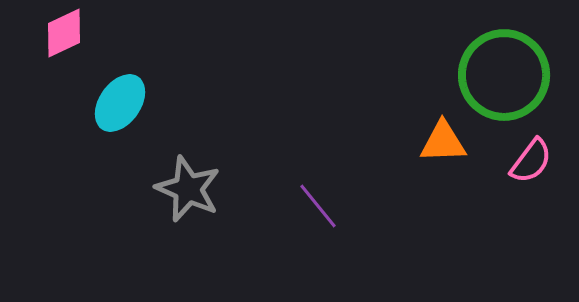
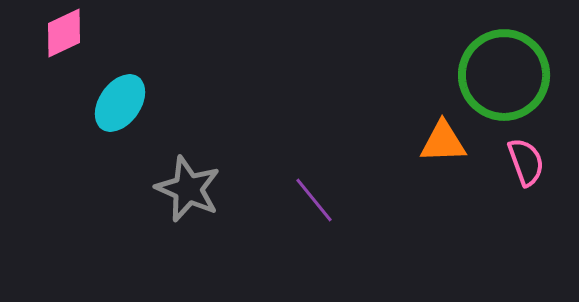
pink semicircle: moved 5 px left, 1 px down; rotated 57 degrees counterclockwise
purple line: moved 4 px left, 6 px up
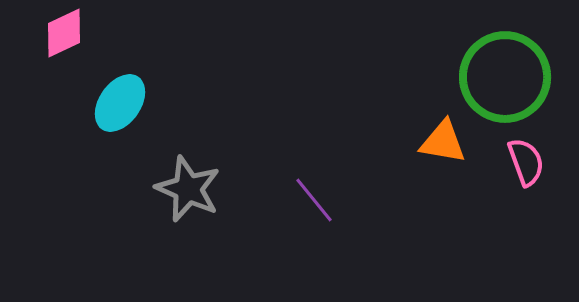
green circle: moved 1 px right, 2 px down
orange triangle: rotated 12 degrees clockwise
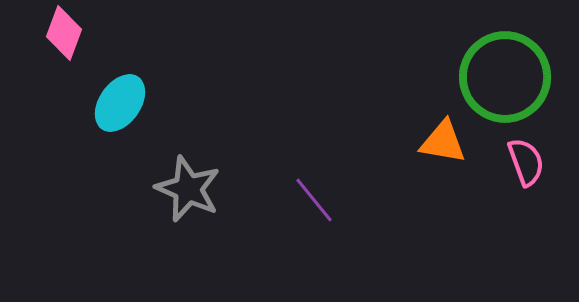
pink diamond: rotated 44 degrees counterclockwise
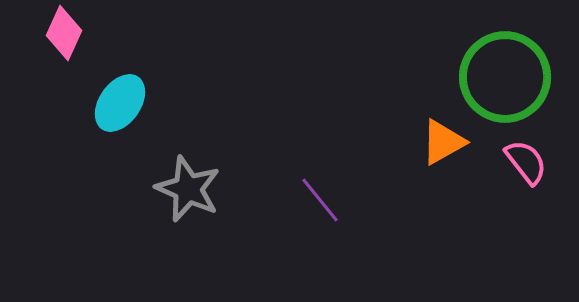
pink diamond: rotated 4 degrees clockwise
orange triangle: rotated 39 degrees counterclockwise
pink semicircle: rotated 18 degrees counterclockwise
purple line: moved 6 px right
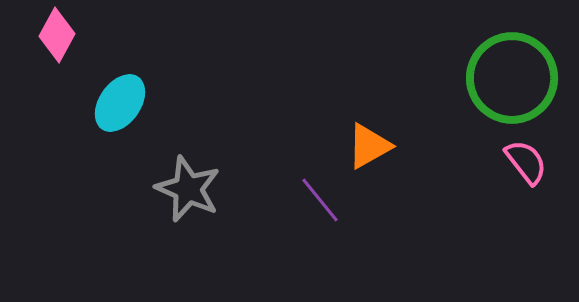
pink diamond: moved 7 px left, 2 px down; rotated 4 degrees clockwise
green circle: moved 7 px right, 1 px down
orange triangle: moved 74 px left, 4 px down
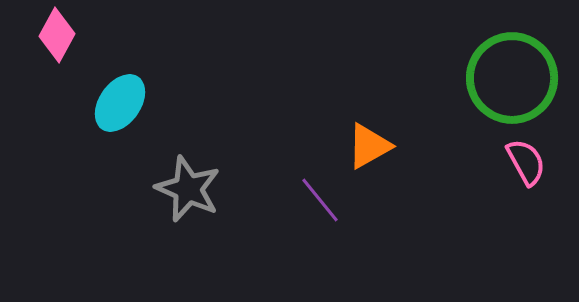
pink semicircle: rotated 9 degrees clockwise
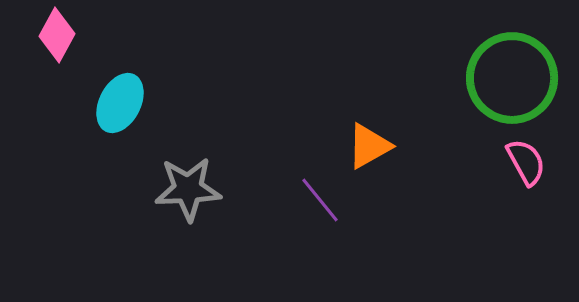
cyan ellipse: rotated 8 degrees counterclockwise
gray star: rotated 26 degrees counterclockwise
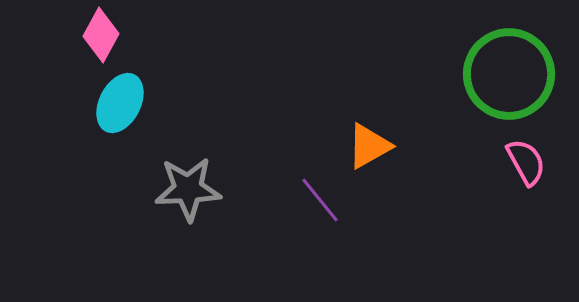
pink diamond: moved 44 px right
green circle: moved 3 px left, 4 px up
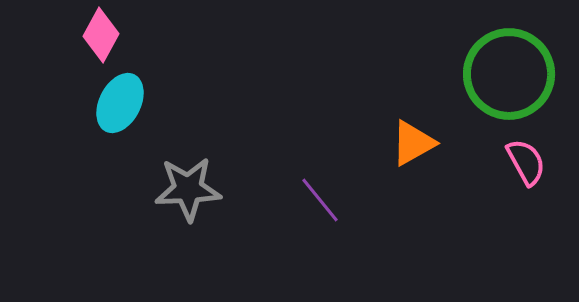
orange triangle: moved 44 px right, 3 px up
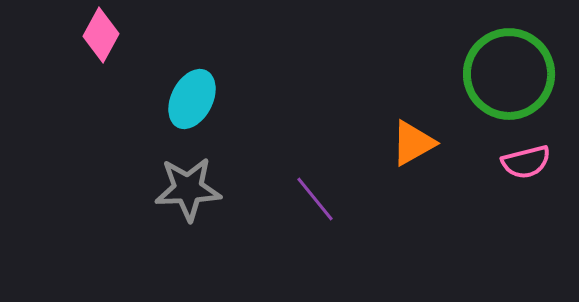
cyan ellipse: moved 72 px right, 4 px up
pink semicircle: rotated 105 degrees clockwise
purple line: moved 5 px left, 1 px up
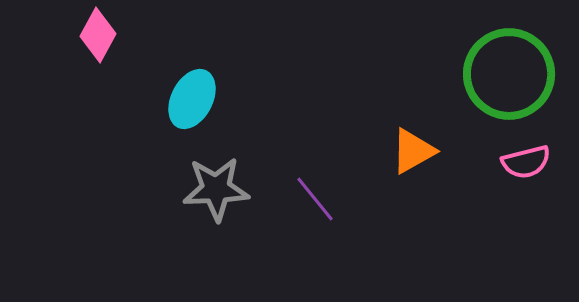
pink diamond: moved 3 px left
orange triangle: moved 8 px down
gray star: moved 28 px right
